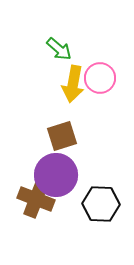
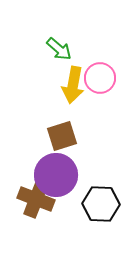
yellow arrow: moved 1 px down
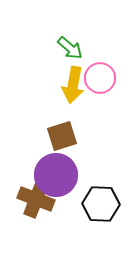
green arrow: moved 11 px right, 1 px up
